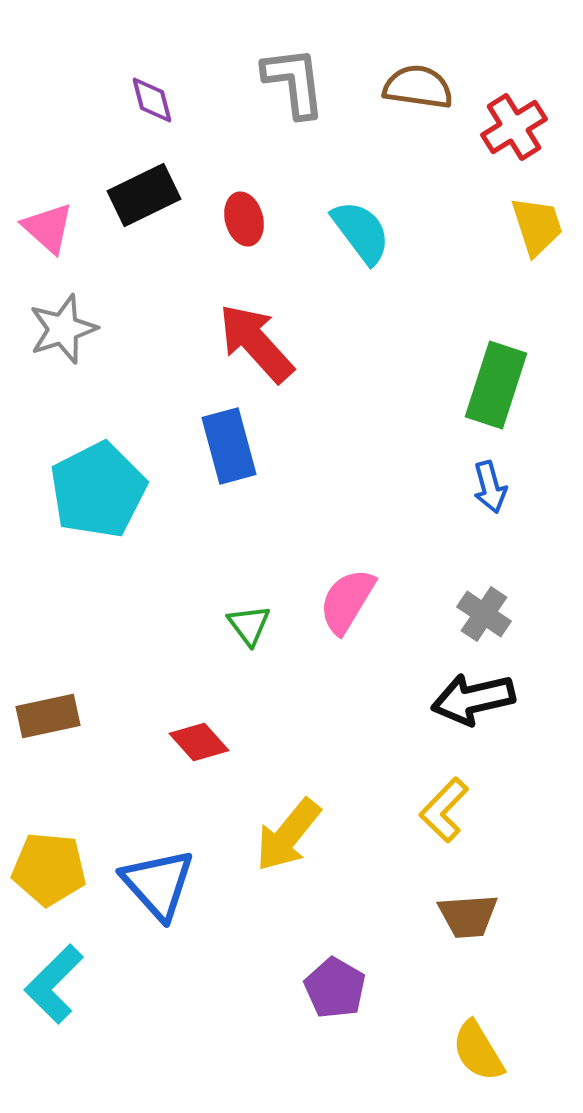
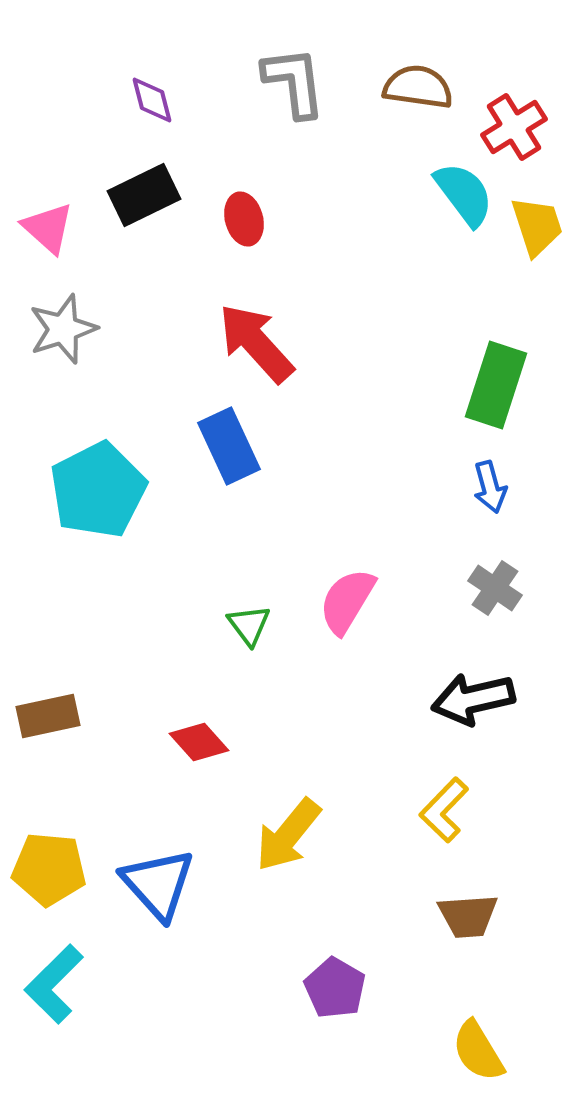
cyan semicircle: moved 103 px right, 38 px up
blue rectangle: rotated 10 degrees counterclockwise
gray cross: moved 11 px right, 26 px up
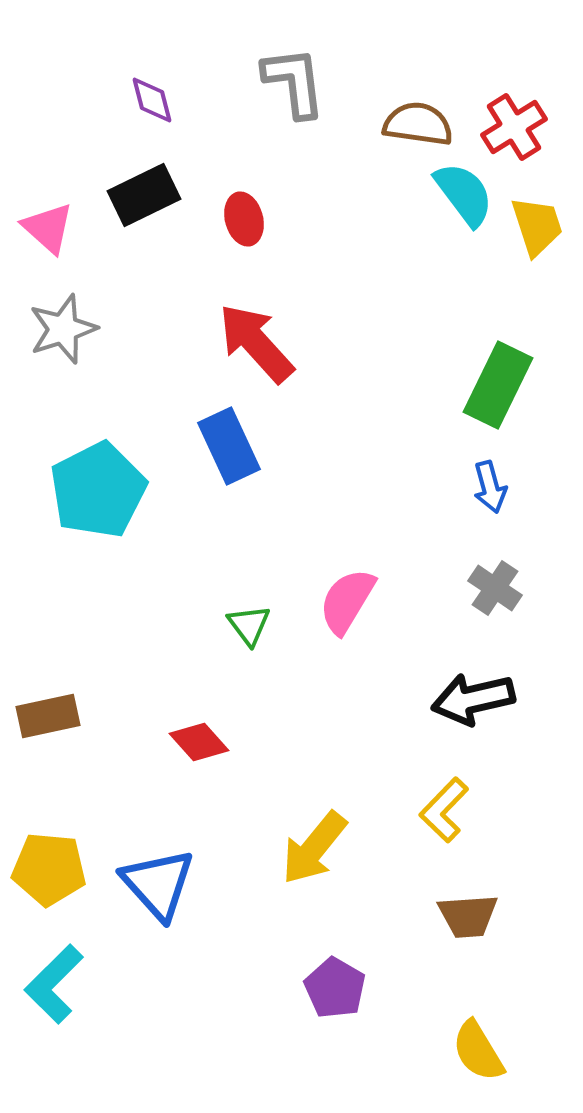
brown semicircle: moved 37 px down
green rectangle: moved 2 px right; rotated 8 degrees clockwise
yellow arrow: moved 26 px right, 13 px down
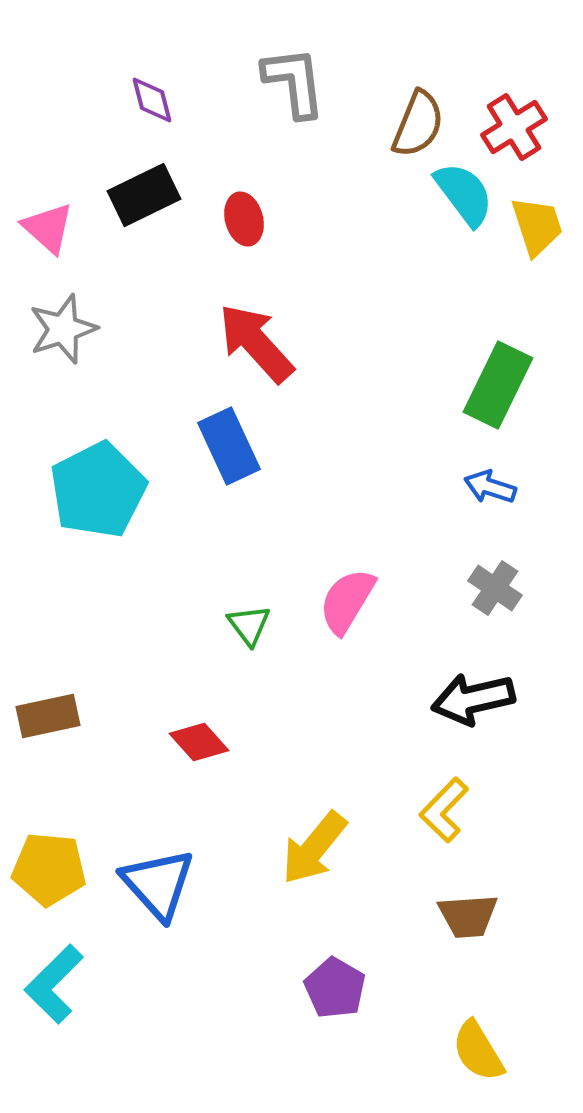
brown semicircle: rotated 104 degrees clockwise
blue arrow: rotated 123 degrees clockwise
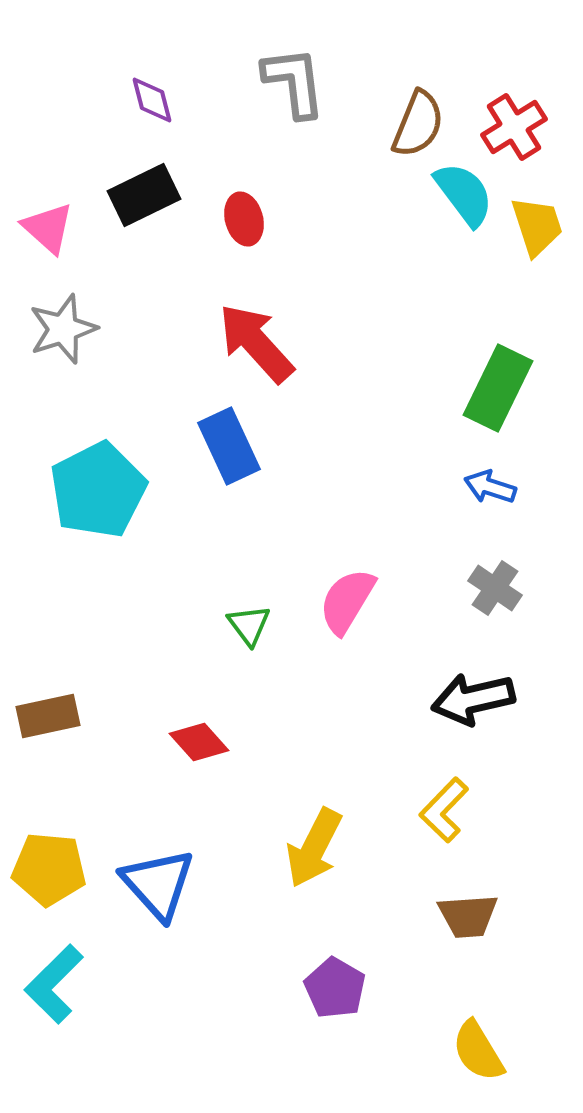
green rectangle: moved 3 px down
yellow arrow: rotated 12 degrees counterclockwise
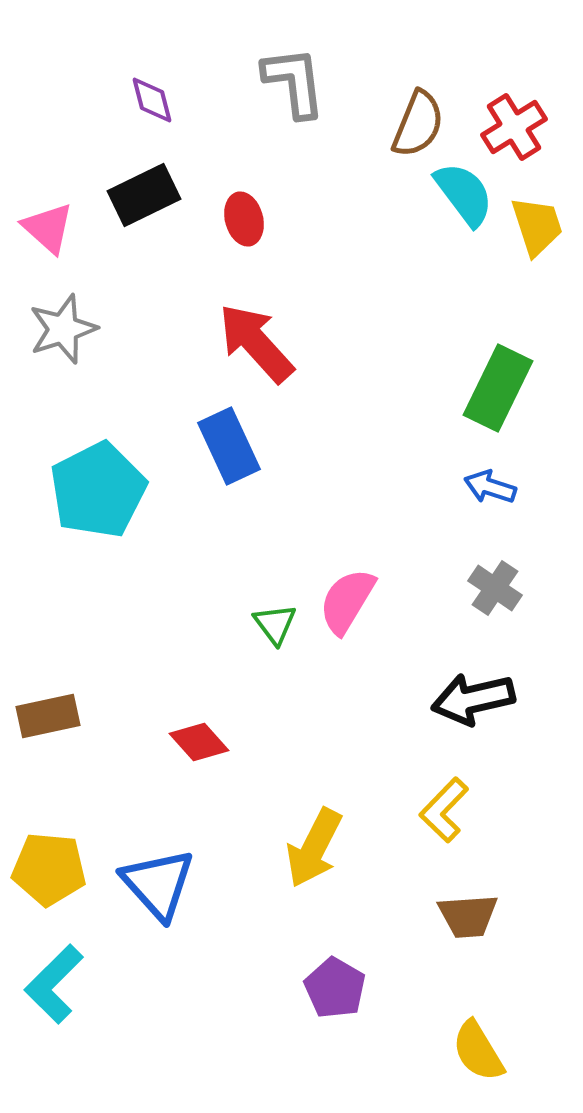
green triangle: moved 26 px right, 1 px up
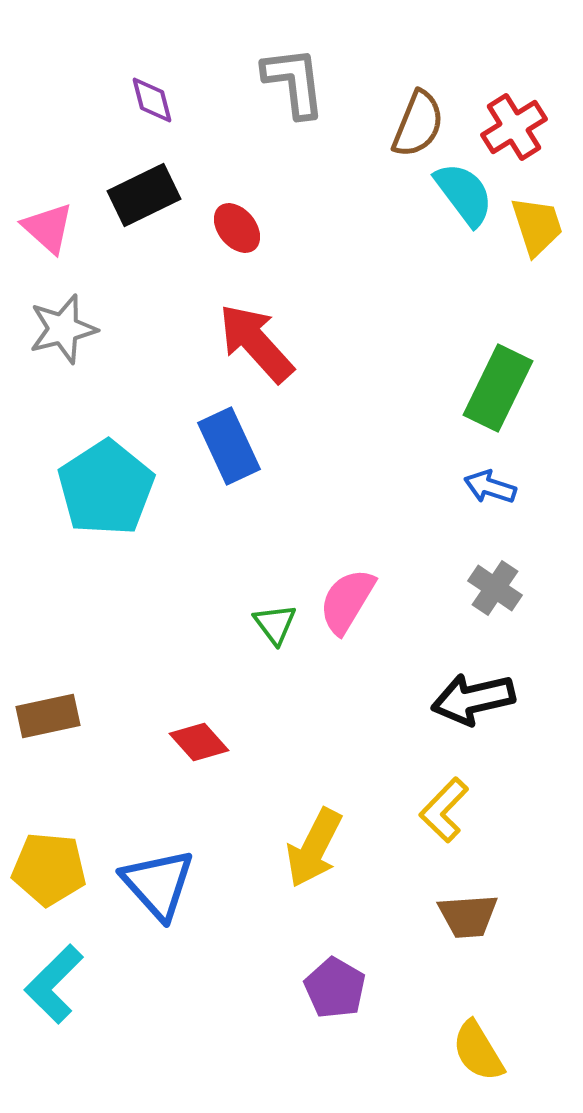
red ellipse: moved 7 px left, 9 px down; rotated 24 degrees counterclockwise
gray star: rotated 4 degrees clockwise
cyan pentagon: moved 8 px right, 2 px up; rotated 6 degrees counterclockwise
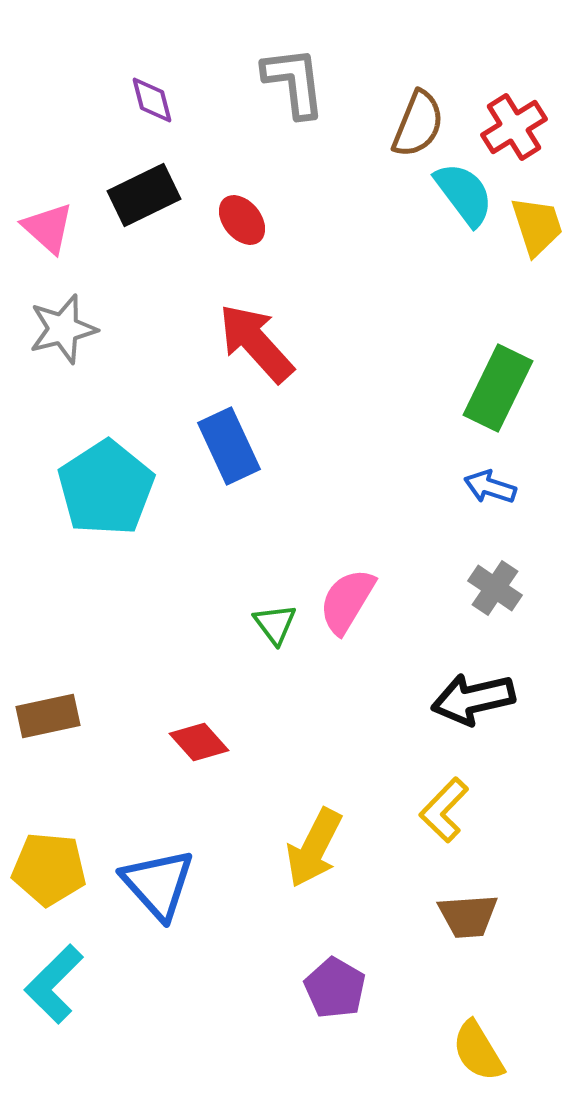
red ellipse: moved 5 px right, 8 px up
